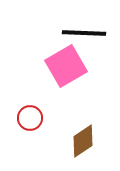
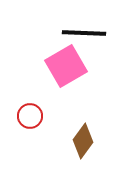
red circle: moved 2 px up
brown diamond: rotated 20 degrees counterclockwise
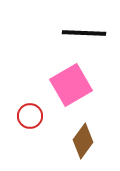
pink square: moved 5 px right, 19 px down
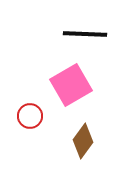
black line: moved 1 px right, 1 px down
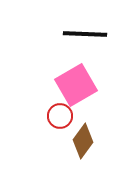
pink square: moved 5 px right
red circle: moved 30 px right
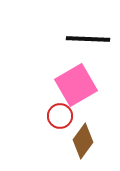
black line: moved 3 px right, 5 px down
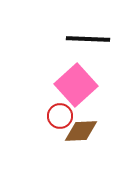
pink square: rotated 12 degrees counterclockwise
brown diamond: moved 2 px left, 10 px up; rotated 52 degrees clockwise
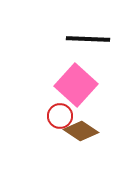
pink square: rotated 6 degrees counterclockwise
brown diamond: rotated 36 degrees clockwise
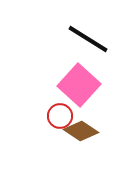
black line: rotated 30 degrees clockwise
pink square: moved 3 px right
